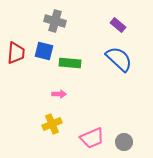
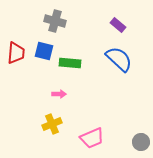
gray circle: moved 17 px right
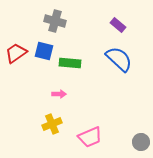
red trapezoid: rotated 130 degrees counterclockwise
pink trapezoid: moved 2 px left, 1 px up
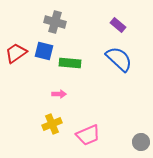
gray cross: moved 1 px down
pink trapezoid: moved 2 px left, 2 px up
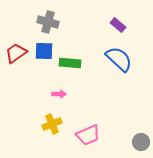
gray cross: moved 7 px left
blue square: rotated 12 degrees counterclockwise
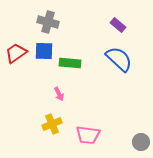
pink arrow: rotated 64 degrees clockwise
pink trapezoid: rotated 30 degrees clockwise
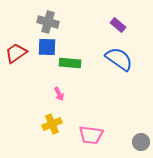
blue square: moved 3 px right, 4 px up
blue semicircle: rotated 8 degrees counterclockwise
pink trapezoid: moved 3 px right
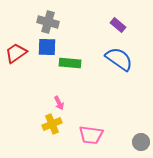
pink arrow: moved 9 px down
